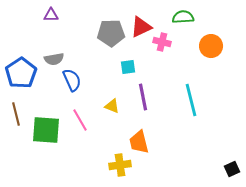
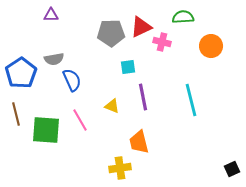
yellow cross: moved 3 px down
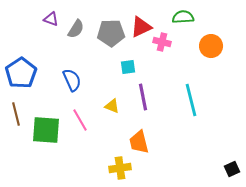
purple triangle: moved 4 px down; rotated 21 degrees clockwise
gray semicircle: moved 22 px right, 30 px up; rotated 48 degrees counterclockwise
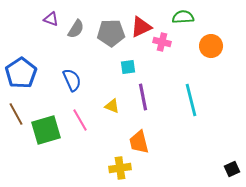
brown line: rotated 15 degrees counterclockwise
green square: rotated 20 degrees counterclockwise
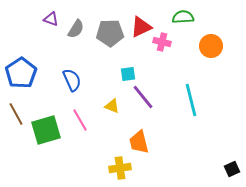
gray pentagon: moved 1 px left
cyan square: moved 7 px down
purple line: rotated 28 degrees counterclockwise
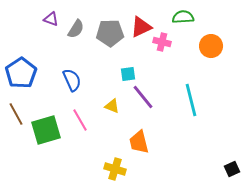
yellow cross: moved 5 px left, 1 px down; rotated 25 degrees clockwise
